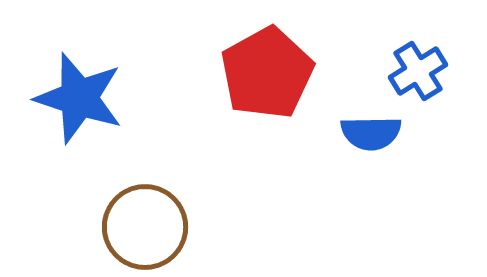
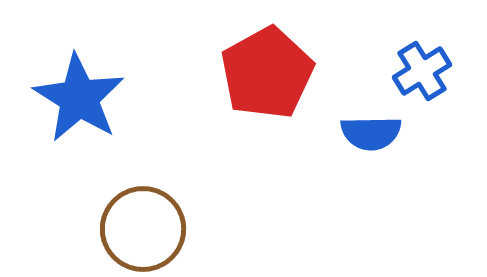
blue cross: moved 4 px right
blue star: rotated 14 degrees clockwise
brown circle: moved 2 px left, 2 px down
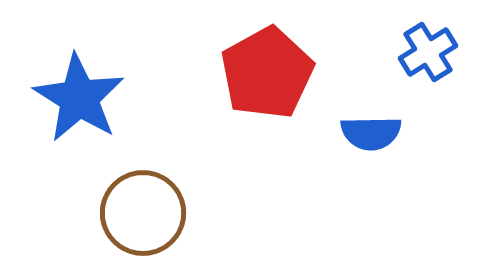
blue cross: moved 6 px right, 19 px up
brown circle: moved 16 px up
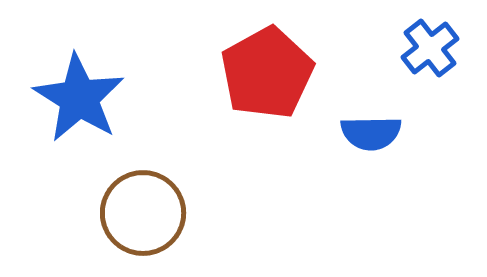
blue cross: moved 2 px right, 4 px up; rotated 6 degrees counterclockwise
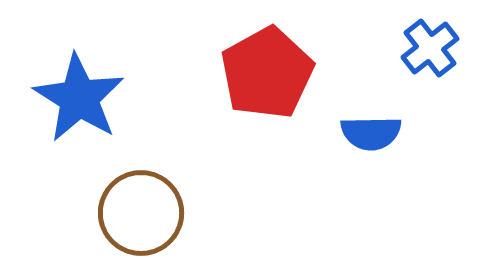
brown circle: moved 2 px left
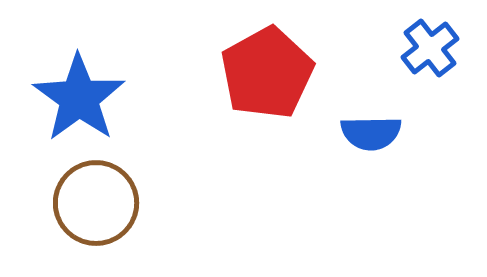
blue star: rotated 4 degrees clockwise
brown circle: moved 45 px left, 10 px up
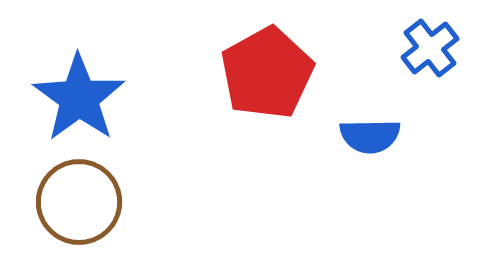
blue semicircle: moved 1 px left, 3 px down
brown circle: moved 17 px left, 1 px up
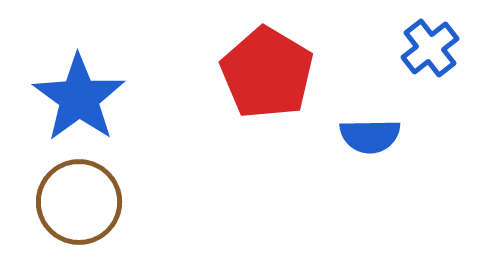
red pentagon: rotated 12 degrees counterclockwise
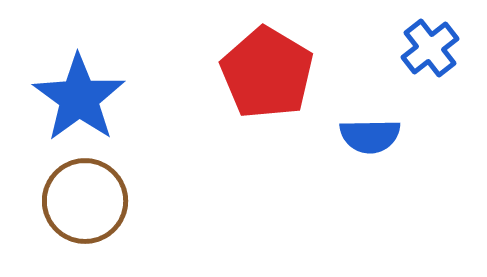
brown circle: moved 6 px right, 1 px up
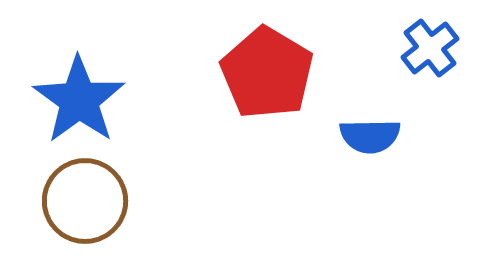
blue star: moved 2 px down
